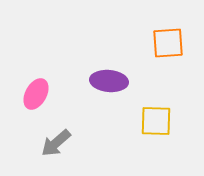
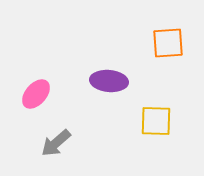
pink ellipse: rotated 12 degrees clockwise
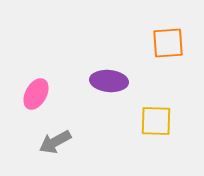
pink ellipse: rotated 12 degrees counterclockwise
gray arrow: moved 1 px left, 1 px up; rotated 12 degrees clockwise
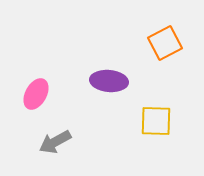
orange square: moved 3 px left; rotated 24 degrees counterclockwise
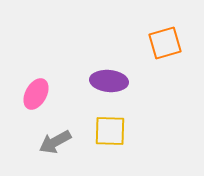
orange square: rotated 12 degrees clockwise
yellow square: moved 46 px left, 10 px down
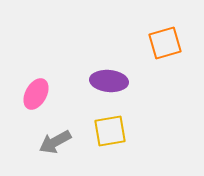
yellow square: rotated 12 degrees counterclockwise
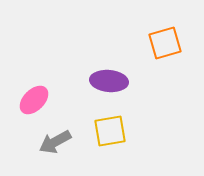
pink ellipse: moved 2 px left, 6 px down; rotated 16 degrees clockwise
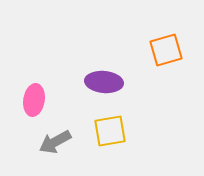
orange square: moved 1 px right, 7 px down
purple ellipse: moved 5 px left, 1 px down
pink ellipse: rotated 36 degrees counterclockwise
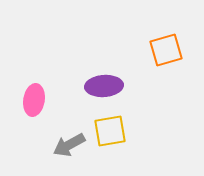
purple ellipse: moved 4 px down; rotated 9 degrees counterclockwise
gray arrow: moved 14 px right, 3 px down
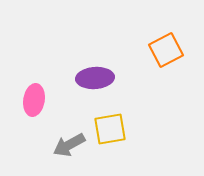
orange square: rotated 12 degrees counterclockwise
purple ellipse: moved 9 px left, 8 px up
yellow square: moved 2 px up
